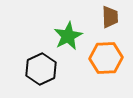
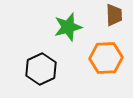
brown trapezoid: moved 4 px right, 2 px up
green star: moved 9 px up; rotated 12 degrees clockwise
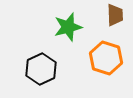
brown trapezoid: moved 1 px right
orange hexagon: rotated 20 degrees clockwise
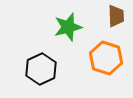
brown trapezoid: moved 1 px right, 1 px down
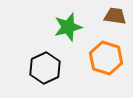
brown trapezoid: moved 1 px left; rotated 80 degrees counterclockwise
black hexagon: moved 4 px right, 1 px up
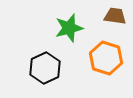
green star: moved 1 px right, 1 px down
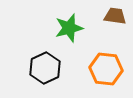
orange hexagon: moved 11 px down; rotated 12 degrees counterclockwise
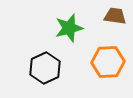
orange hexagon: moved 2 px right, 7 px up; rotated 8 degrees counterclockwise
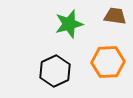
green star: moved 4 px up
black hexagon: moved 10 px right, 3 px down
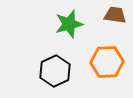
brown trapezoid: moved 1 px up
orange hexagon: moved 1 px left
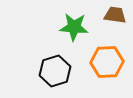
green star: moved 5 px right, 3 px down; rotated 20 degrees clockwise
black hexagon: rotated 8 degrees clockwise
